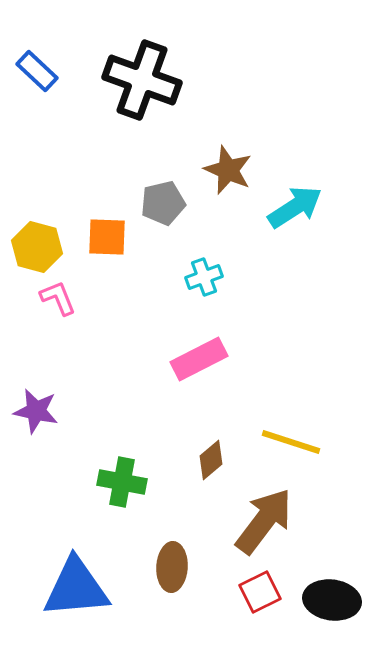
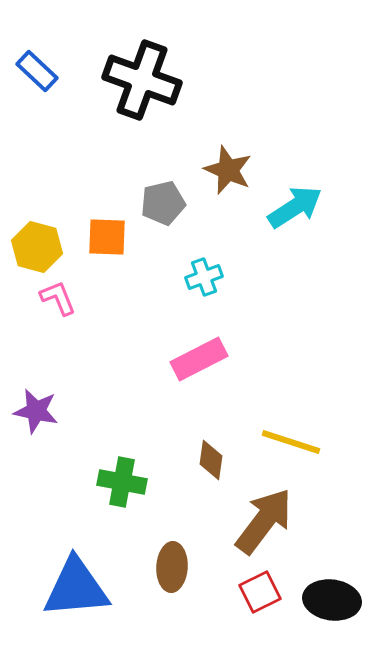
brown diamond: rotated 42 degrees counterclockwise
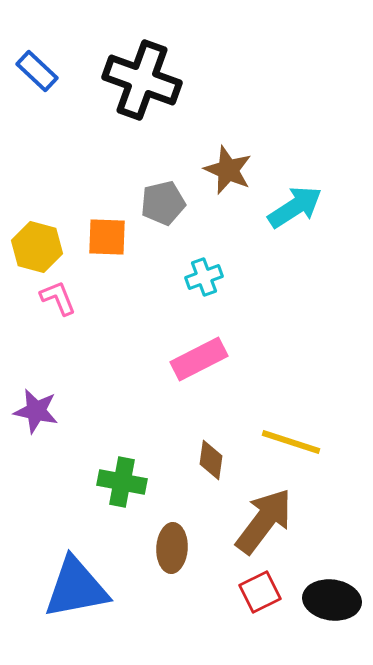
brown ellipse: moved 19 px up
blue triangle: rotated 6 degrees counterclockwise
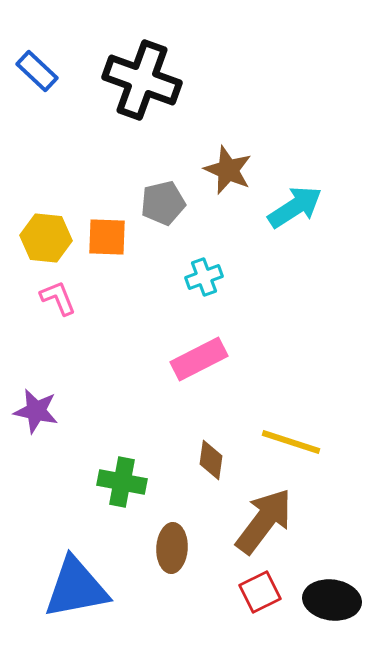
yellow hexagon: moved 9 px right, 9 px up; rotated 9 degrees counterclockwise
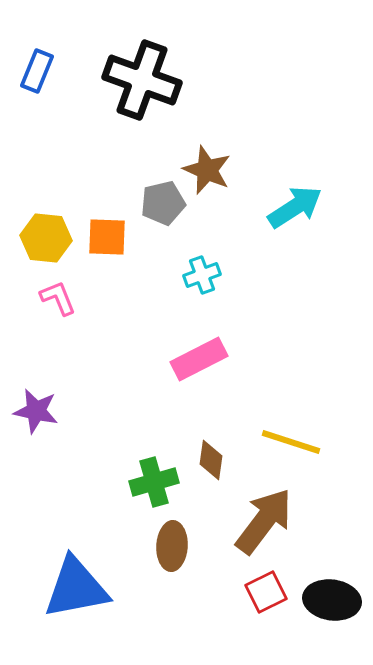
blue rectangle: rotated 69 degrees clockwise
brown star: moved 21 px left
cyan cross: moved 2 px left, 2 px up
green cross: moved 32 px right; rotated 27 degrees counterclockwise
brown ellipse: moved 2 px up
red square: moved 6 px right
